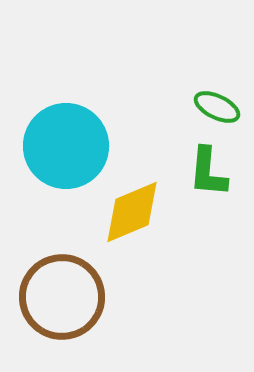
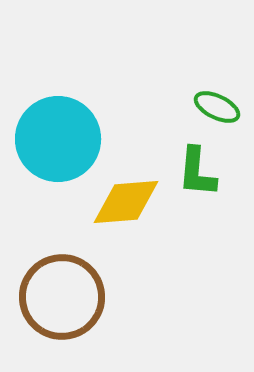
cyan circle: moved 8 px left, 7 px up
green L-shape: moved 11 px left
yellow diamond: moved 6 px left, 10 px up; rotated 18 degrees clockwise
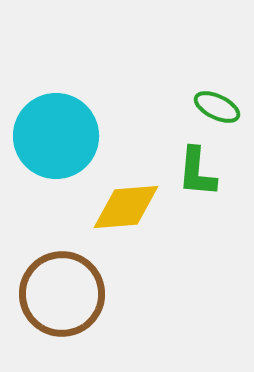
cyan circle: moved 2 px left, 3 px up
yellow diamond: moved 5 px down
brown circle: moved 3 px up
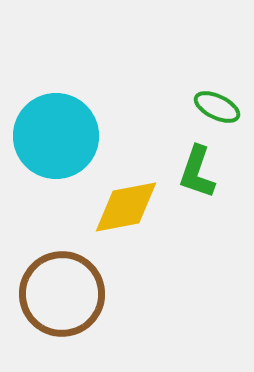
green L-shape: rotated 14 degrees clockwise
yellow diamond: rotated 6 degrees counterclockwise
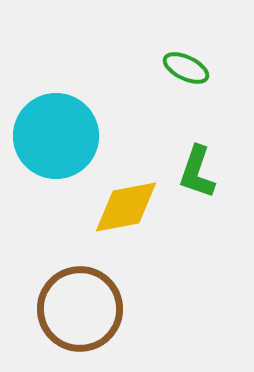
green ellipse: moved 31 px left, 39 px up
brown circle: moved 18 px right, 15 px down
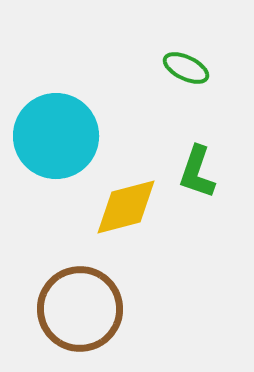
yellow diamond: rotated 4 degrees counterclockwise
